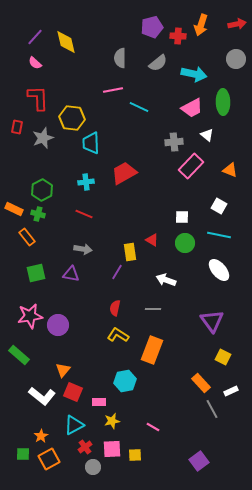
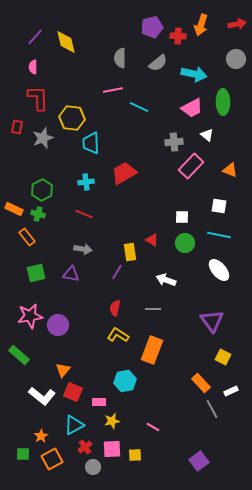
pink semicircle at (35, 63): moved 2 px left, 4 px down; rotated 48 degrees clockwise
white square at (219, 206): rotated 21 degrees counterclockwise
orange square at (49, 459): moved 3 px right
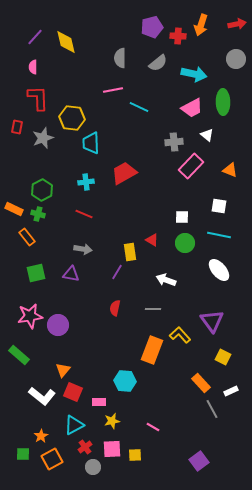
yellow L-shape at (118, 335): moved 62 px right; rotated 15 degrees clockwise
cyan hexagon at (125, 381): rotated 15 degrees clockwise
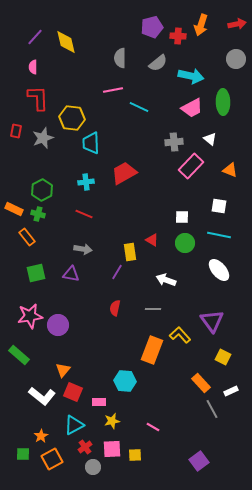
cyan arrow at (194, 74): moved 3 px left, 2 px down
red rectangle at (17, 127): moved 1 px left, 4 px down
white triangle at (207, 135): moved 3 px right, 4 px down
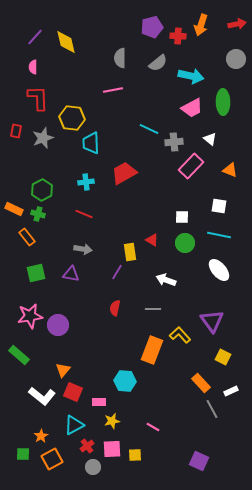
cyan line at (139, 107): moved 10 px right, 22 px down
red cross at (85, 447): moved 2 px right, 1 px up
purple square at (199, 461): rotated 30 degrees counterclockwise
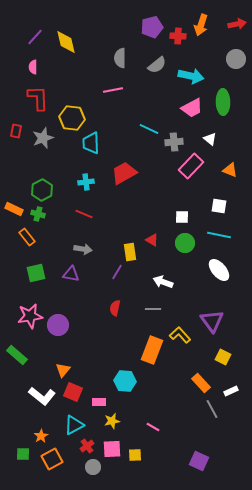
gray semicircle at (158, 63): moved 1 px left, 2 px down
white arrow at (166, 280): moved 3 px left, 2 px down
green rectangle at (19, 355): moved 2 px left
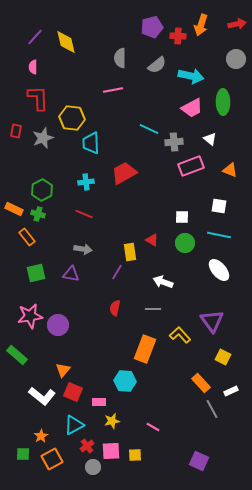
pink rectangle at (191, 166): rotated 25 degrees clockwise
orange rectangle at (152, 350): moved 7 px left, 1 px up
pink square at (112, 449): moved 1 px left, 2 px down
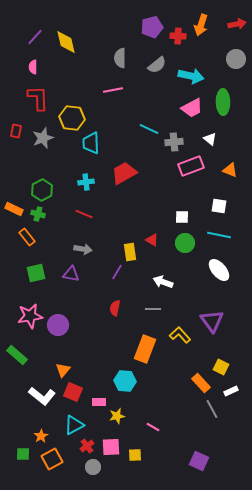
yellow square at (223, 357): moved 2 px left, 10 px down
yellow star at (112, 421): moved 5 px right, 5 px up
pink square at (111, 451): moved 4 px up
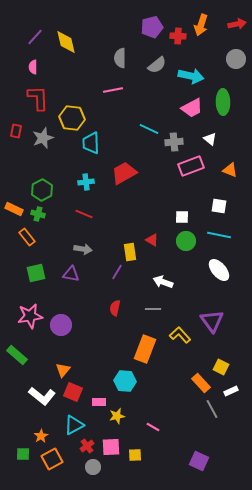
green circle at (185, 243): moved 1 px right, 2 px up
purple circle at (58, 325): moved 3 px right
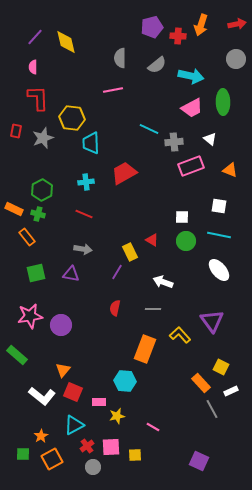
yellow rectangle at (130, 252): rotated 18 degrees counterclockwise
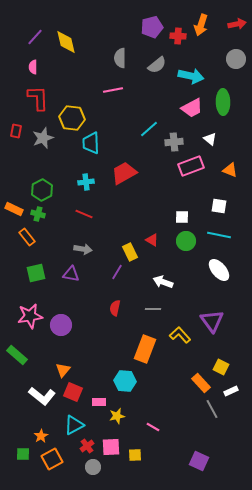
cyan line at (149, 129): rotated 66 degrees counterclockwise
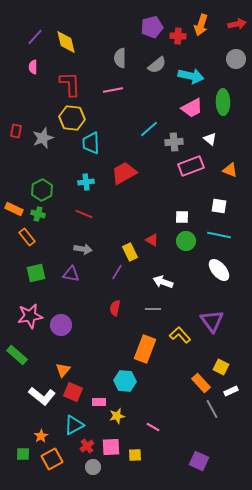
red L-shape at (38, 98): moved 32 px right, 14 px up
